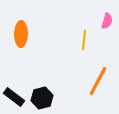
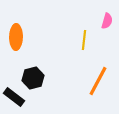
orange ellipse: moved 5 px left, 3 px down
black hexagon: moved 9 px left, 20 px up
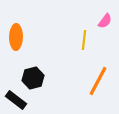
pink semicircle: moved 2 px left; rotated 21 degrees clockwise
black rectangle: moved 2 px right, 3 px down
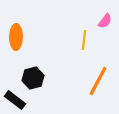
black rectangle: moved 1 px left
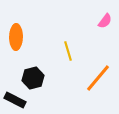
yellow line: moved 16 px left, 11 px down; rotated 24 degrees counterclockwise
orange line: moved 3 px up; rotated 12 degrees clockwise
black rectangle: rotated 10 degrees counterclockwise
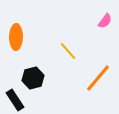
yellow line: rotated 24 degrees counterclockwise
black rectangle: rotated 30 degrees clockwise
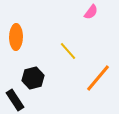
pink semicircle: moved 14 px left, 9 px up
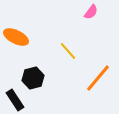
orange ellipse: rotated 65 degrees counterclockwise
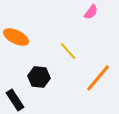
black hexagon: moved 6 px right, 1 px up; rotated 20 degrees clockwise
